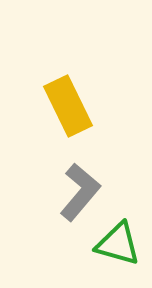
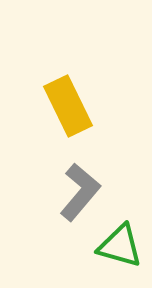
green triangle: moved 2 px right, 2 px down
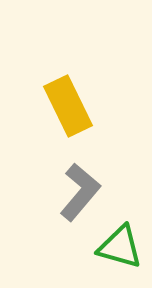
green triangle: moved 1 px down
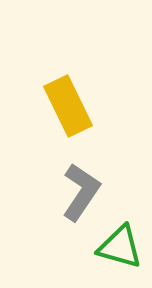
gray L-shape: moved 1 px right; rotated 6 degrees counterclockwise
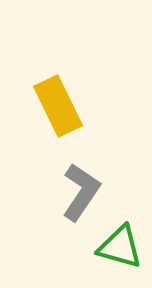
yellow rectangle: moved 10 px left
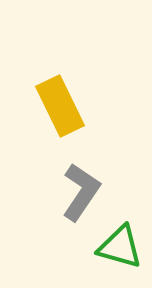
yellow rectangle: moved 2 px right
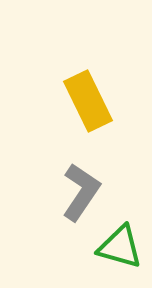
yellow rectangle: moved 28 px right, 5 px up
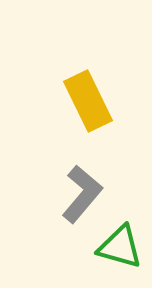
gray L-shape: moved 1 px right, 2 px down; rotated 6 degrees clockwise
